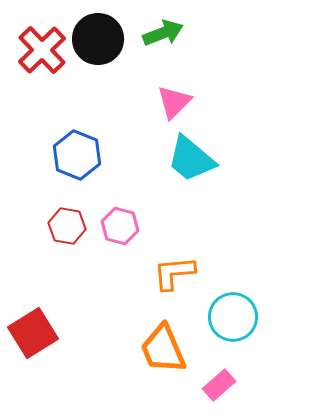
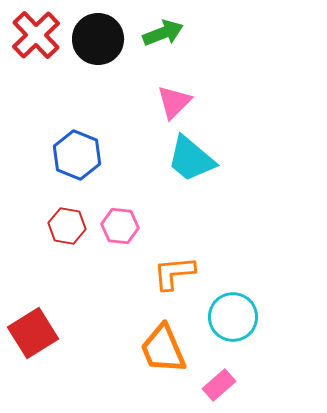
red cross: moved 6 px left, 15 px up
pink hexagon: rotated 9 degrees counterclockwise
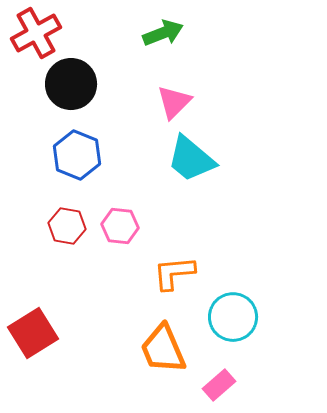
red cross: moved 2 px up; rotated 15 degrees clockwise
black circle: moved 27 px left, 45 px down
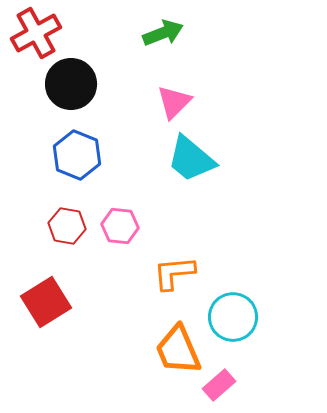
red square: moved 13 px right, 31 px up
orange trapezoid: moved 15 px right, 1 px down
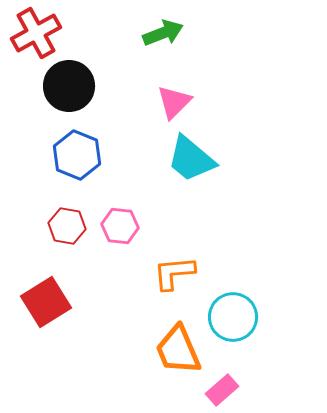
black circle: moved 2 px left, 2 px down
pink rectangle: moved 3 px right, 5 px down
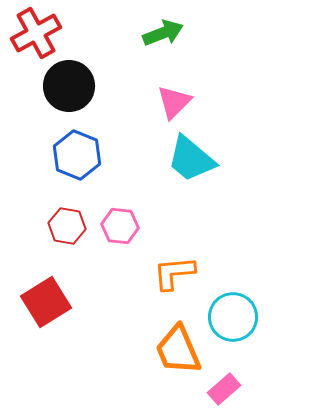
pink rectangle: moved 2 px right, 1 px up
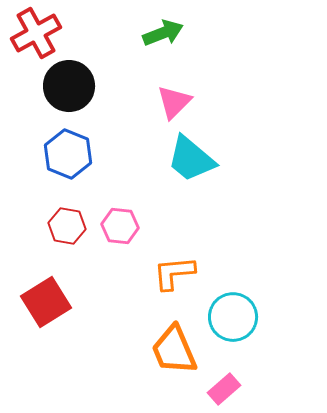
blue hexagon: moved 9 px left, 1 px up
orange trapezoid: moved 4 px left
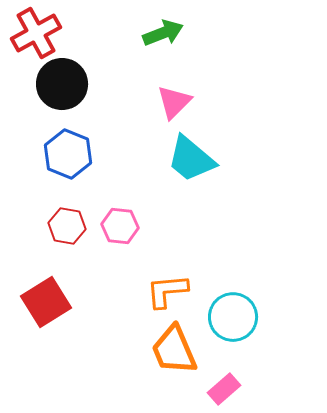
black circle: moved 7 px left, 2 px up
orange L-shape: moved 7 px left, 18 px down
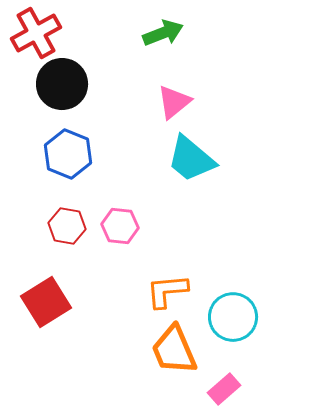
pink triangle: rotated 6 degrees clockwise
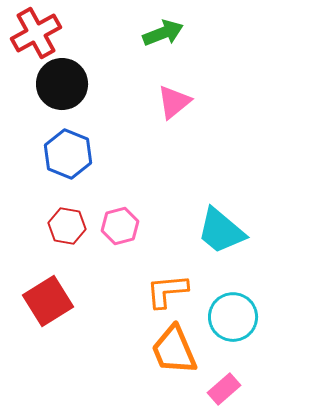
cyan trapezoid: moved 30 px right, 72 px down
pink hexagon: rotated 21 degrees counterclockwise
red square: moved 2 px right, 1 px up
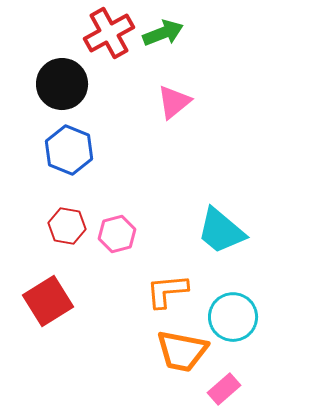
red cross: moved 73 px right
blue hexagon: moved 1 px right, 4 px up
pink hexagon: moved 3 px left, 8 px down
orange trapezoid: moved 8 px right, 1 px down; rotated 56 degrees counterclockwise
